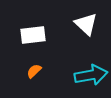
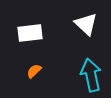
white rectangle: moved 3 px left, 2 px up
cyan arrow: rotated 92 degrees counterclockwise
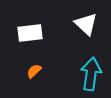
cyan arrow: moved 1 px up; rotated 20 degrees clockwise
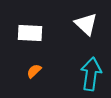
white rectangle: rotated 10 degrees clockwise
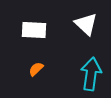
white rectangle: moved 4 px right, 3 px up
orange semicircle: moved 2 px right, 2 px up
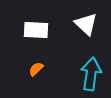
white rectangle: moved 2 px right
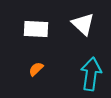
white triangle: moved 3 px left
white rectangle: moved 1 px up
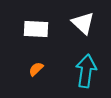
white triangle: moved 1 px up
cyan arrow: moved 5 px left, 3 px up
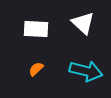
cyan arrow: rotated 96 degrees clockwise
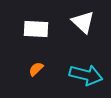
white triangle: moved 1 px up
cyan arrow: moved 4 px down
